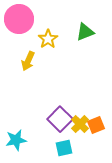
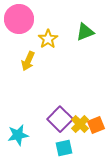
cyan star: moved 2 px right, 5 px up
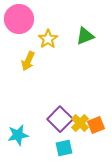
green triangle: moved 4 px down
yellow cross: moved 1 px up
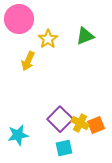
yellow cross: rotated 18 degrees counterclockwise
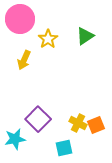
pink circle: moved 1 px right
green triangle: rotated 12 degrees counterclockwise
yellow arrow: moved 4 px left, 1 px up
purple square: moved 22 px left
yellow cross: moved 2 px left
cyan star: moved 3 px left, 4 px down
